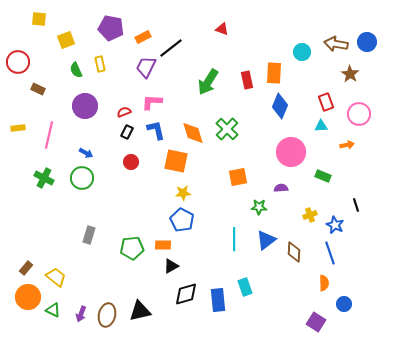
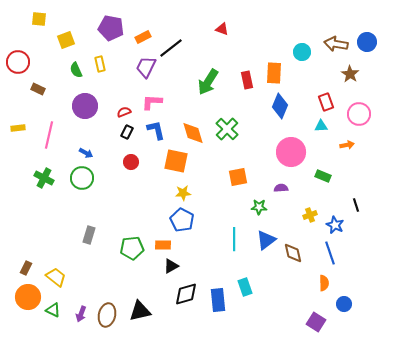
brown diamond at (294, 252): moved 1 px left, 1 px down; rotated 15 degrees counterclockwise
brown rectangle at (26, 268): rotated 16 degrees counterclockwise
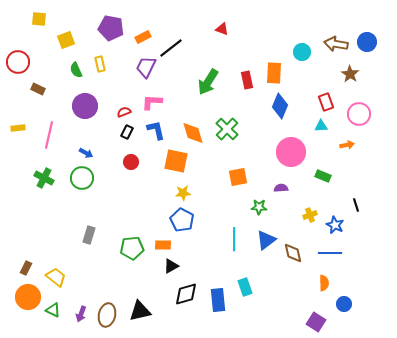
blue line at (330, 253): rotated 70 degrees counterclockwise
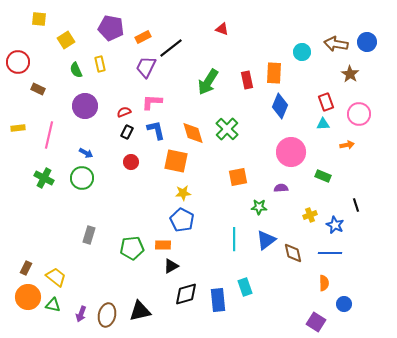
yellow square at (66, 40): rotated 12 degrees counterclockwise
cyan triangle at (321, 126): moved 2 px right, 2 px up
green triangle at (53, 310): moved 5 px up; rotated 14 degrees counterclockwise
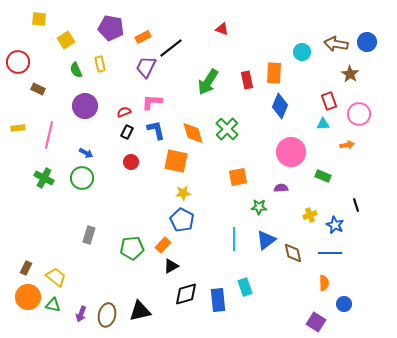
red rectangle at (326, 102): moved 3 px right, 1 px up
orange rectangle at (163, 245): rotated 49 degrees counterclockwise
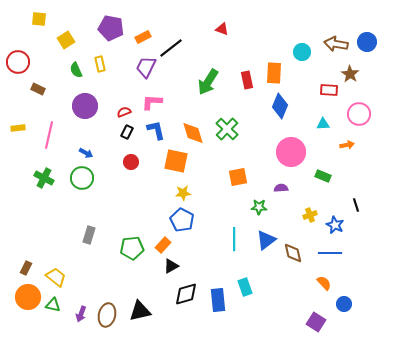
red rectangle at (329, 101): moved 11 px up; rotated 66 degrees counterclockwise
orange semicircle at (324, 283): rotated 42 degrees counterclockwise
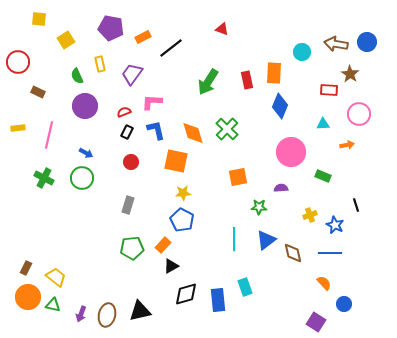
purple trapezoid at (146, 67): moved 14 px left, 7 px down; rotated 10 degrees clockwise
green semicircle at (76, 70): moved 1 px right, 6 px down
brown rectangle at (38, 89): moved 3 px down
gray rectangle at (89, 235): moved 39 px right, 30 px up
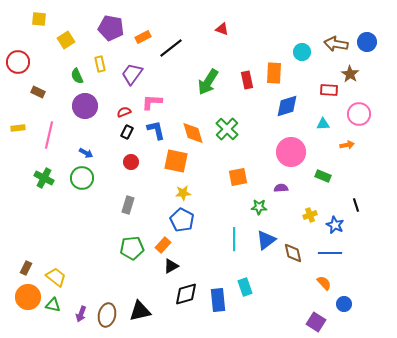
blue diamond at (280, 106): moved 7 px right; rotated 50 degrees clockwise
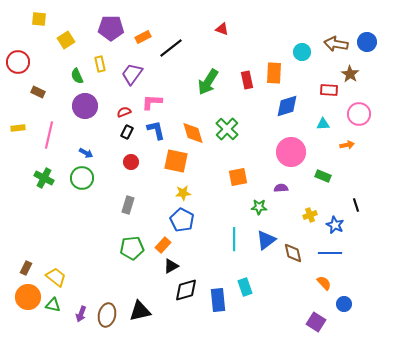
purple pentagon at (111, 28): rotated 10 degrees counterclockwise
black diamond at (186, 294): moved 4 px up
